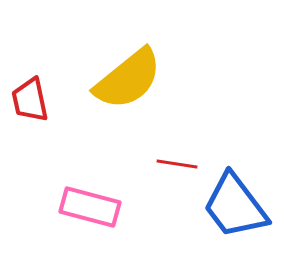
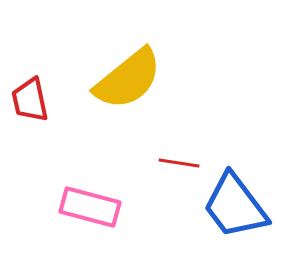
red line: moved 2 px right, 1 px up
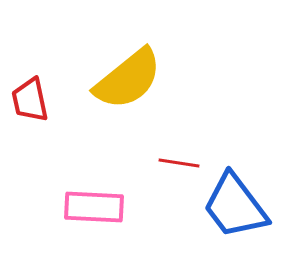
pink rectangle: moved 4 px right; rotated 12 degrees counterclockwise
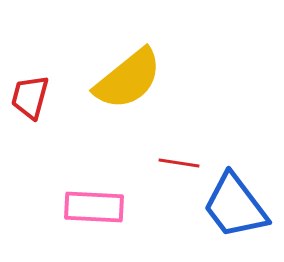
red trapezoid: moved 3 px up; rotated 27 degrees clockwise
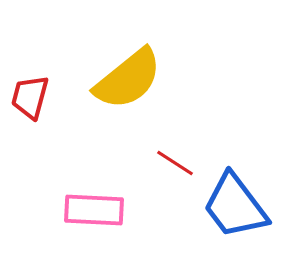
red line: moved 4 px left; rotated 24 degrees clockwise
pink rectangle: moved 3 px down
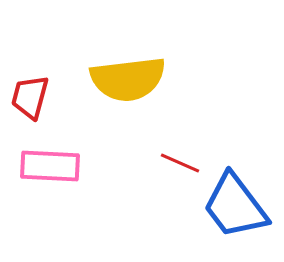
yellow semicircle: rotated 32 degrees clockwise
red line: moved 5 px right; rotated 9 degrees counterclockwise
pink rectangle: moved 44 px left, 44 px up
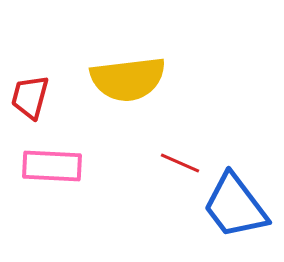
pink rectangle: moved 2 px right
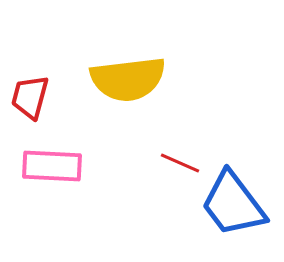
blue trapezoid: moved 2 px left, 2 px up
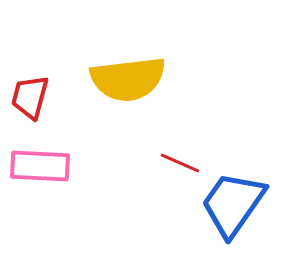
pink rectangle: moved 12 px left
blue trapezoid: rotated 72 degrees clockwise
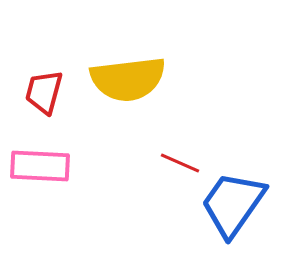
red trapezoid: moved 14 px right, 5 px up
